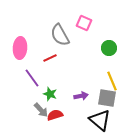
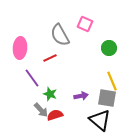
pink square: moved 1 px right, 1 px down
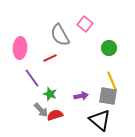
pink square: rotated 14 degrees clockwise
gray square: moved 1 px right, 2 px up
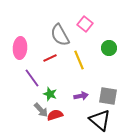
yellow line: moved 33 px left, 21 px up
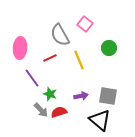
red semicircle: moved 4 px right, 3 px up
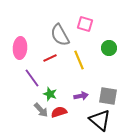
pink square: rotated 21 degrees counterclockwise
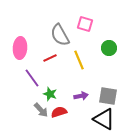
black triangle: moved 4 px right, 1 px up; rotated 10 degrees counterclockwise
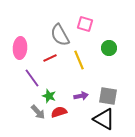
green star: moved 1 px left, 2 px down
gray arrow: moved 3 px left, 2 px down
